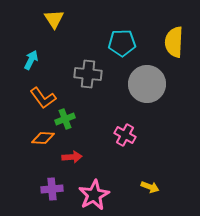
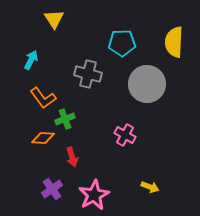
gray cross: rotated 8 degrees clockwise
red arrow: rotated 78 degrees clockwise
purple cross: rotated 30 degrees counterclockwise
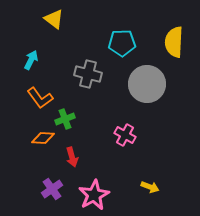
yellow triangle: rotated 20 degrees counterclockwise
orange L-shape: moved 3 px left
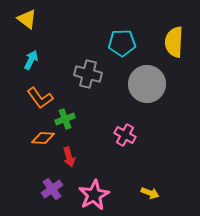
yellow triangle: moved 27 px left
red arrow: moved 3 px left
yellow arrow: moved 6 px down
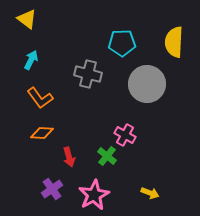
green cross: moved 42 px right, 37 px down; rotated 30 degrees counterclockwise
orange diamond: moved 1 px left, 5 px up
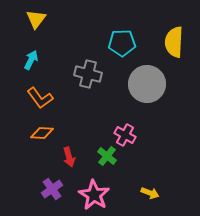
yellow triangle: moved 9 px right; rotated 30 degrees clockwise
pink star: rotated 12 degrees counterclockwise
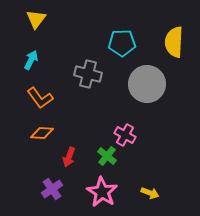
red arrow: rotated 36 degrees clockwise
pink star: moved 8 px right, 3 px up
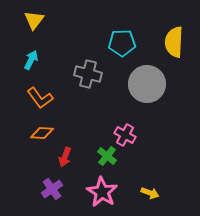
yellow triangle: moved 2 px left, 1 px down
red arrow: moved 4 px left
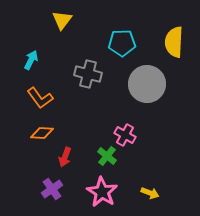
yellow triangle: moved 28 px right
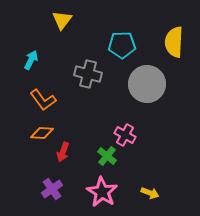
cyan pentagon: moved 2 px down
orange L-shape: moved 3 px right, 2 px down
red arrow: moved 2 px left, 5 px up
